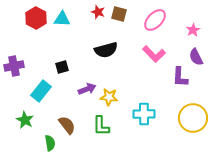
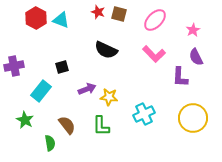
cyan triangle: moved 1 px left, 1 px down; rotated 18 degrees clockwise
black semicircle: rotated 40 degrees clockwise
cyan cross: rotated 25 degrees counterclockwise
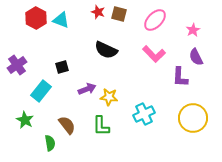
purple cross: moved 3 px right, 1 px up; rotated 24 degrees counterclockwise
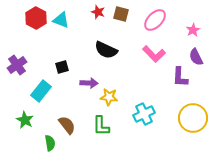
brown square: moved 2 px right
purple arrow: moved 2 px right, 6 px up; rotated 24 degrees clockwise
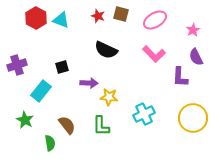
red star: moved 4 px down
pink ellipse: rotated 15 degrees clockwise
purple cross: rotated 18 degrees clockwise
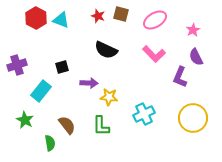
purple L-shape: rotated 20 degrees clockwise
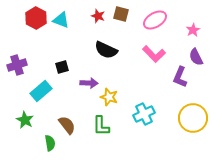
cyan rectangle: rotated 10 degrees clockwise
yellow star: rotated 12 degrees clockwise
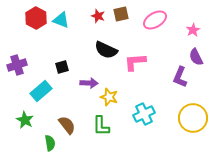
brown square: rotated 28 degrees counterclockwise
pink L-shape: moved 19 px left, 8 px down; rotated 130 degrees clockwise
